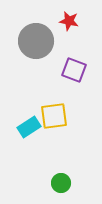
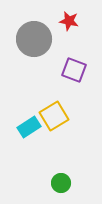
gray circle: moved 2 px left, 2 px up
yellow square: rotated 24 degrees counterclockwise
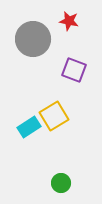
gray circle: moved 1 px left
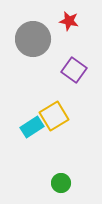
purple square: rotated 15 degrees clockwise
cyan rectangle: moved 3 px right
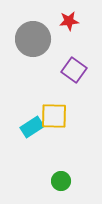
red star: rotated 18 degrees counterclockwise
yellow square: rotated 32 degrees clockwise
green circle: moved 2 px up
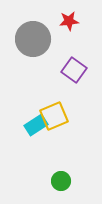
yellow square: rotated 24 degrees counterclockwise
cyan rectangle: moved 4 px right, 2 px up
